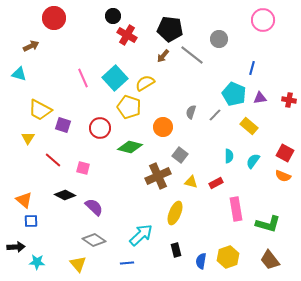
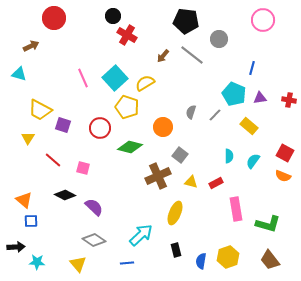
black pentagon at (170, 29): moved 16 px right, 8 px up
yellow pentagon at (129, 107): moved 2 px left
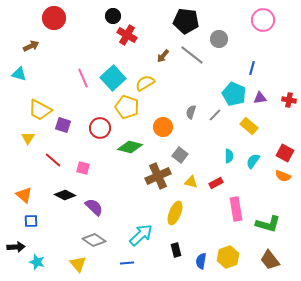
cyan square at (115, 78): moved 2 px left
orange triangle at (24, 200): moved 5 px up
cyan star at (37, 262): rotated 14 degrees clockwise
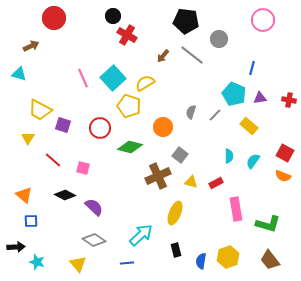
yellow pentagon at (127, 107): moved 2 px right, 1 px up
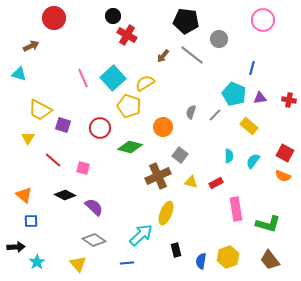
yellow ellipse at (175, 213): moved 9 px left
cyan star at (37, 262): rotated 21 degrees clockwise
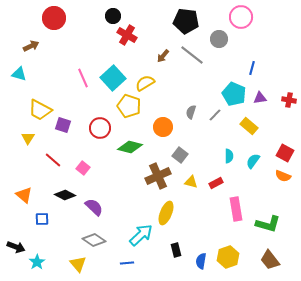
pink circle at (263, 20): moved 22 px left, 3 px up
pink square at (83, 168): rotated 24 degrees clockwise
blue square at (31, 221): moved 11 px right, 2 px up
black arrow at (16, 247): rotated 24 degrees clockwise
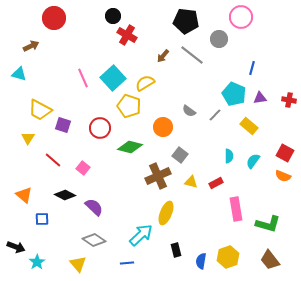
gray semicircle at (191, 112): moved 2 px left, 1 px up; rotated 72 degrees counterclockwise
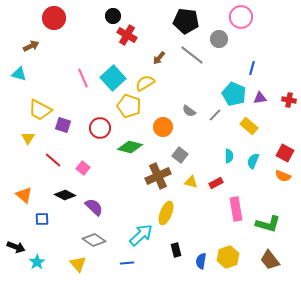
brown arrow at (163, 56): moved 4 px left, 2 px down
cyan semicircle at (253, 161): rotated 14 degrees counterclockwise
